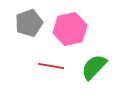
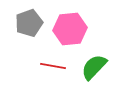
pink hexagon: rotated 8 degrees clockwise
red line: moved 2 px right
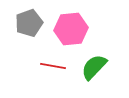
pink hexagon: moved 1 px right
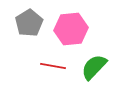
gray pentagon: rotated 12 degrees counterclockwise
